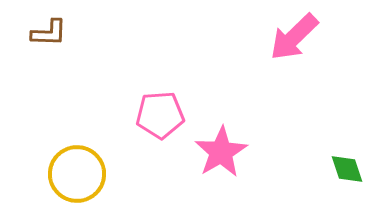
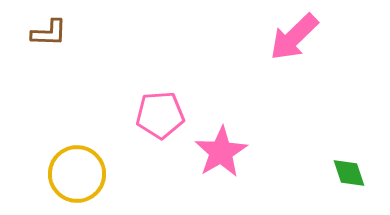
green diamond: moved 2 px right, 4 px down
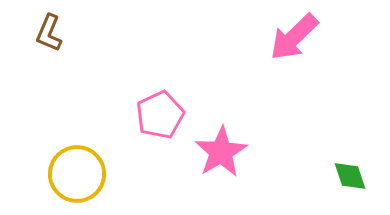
brown L-shape: rotated 111 degrees clockwise
pink pentagon: rotated 21 degrees counterclockwise
green diamond: moved 1 px right, 3 px down
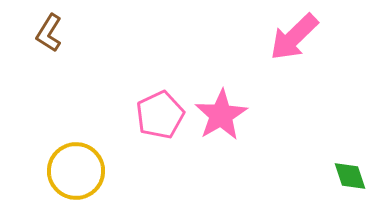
brown L-shape: rotated 9 degrees clockwise
pink star: moved 37 px up
yellow circle: moved 1 px left, 3 px up
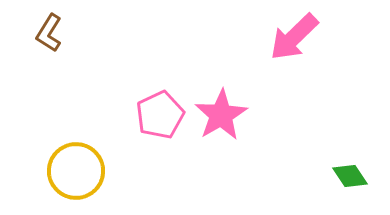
green diamond: rotated 15 degrees counterclockwise
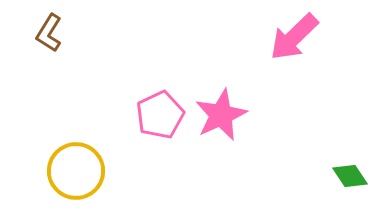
pink star: rotated 6 degrees clockwise
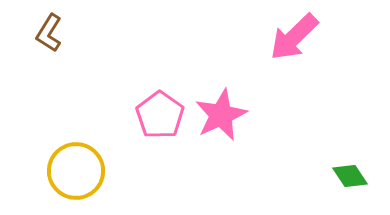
pink pentagon: rotated 12 degrees counterclockwise
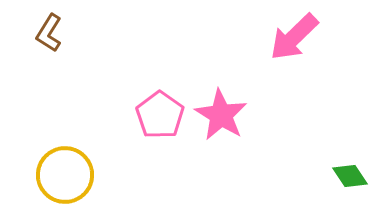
pink star: rotated 16 degrees counterclockwise
yellow circle: moved 11 px left, 4 px down
